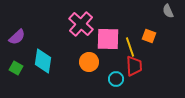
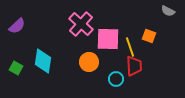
gray semicircle: rotated 40 degrees counterclockwise
purple semicircle: moved 11 px up
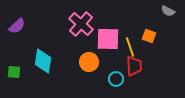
green square: moved 2 px left, 4 px down; rotated 24 degrees counterclockwise
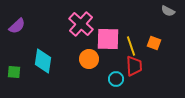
orange square: moved 5 px right, 7 px down
yellow line: moved 1 px right, 1 px up
orange circle: moved 3 px up
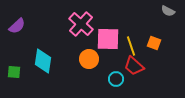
red trapezoid: rotated 135 degrees clockwise
